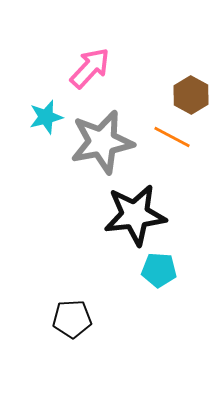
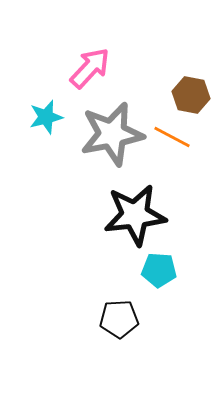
brown hexagon: rotated 18 degrees counterclockwise
gray star: moved 10 px right, 8 px up
black pentagon: moved 47 px right
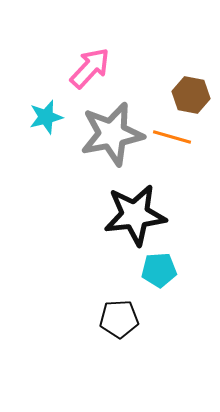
orange line: rotated 12 degrees counterclockwise
cyan pentagon: rotated 8 degrees counterclockwise
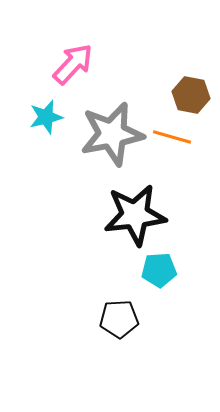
pink arrow: moved 17 px left, 4 px up
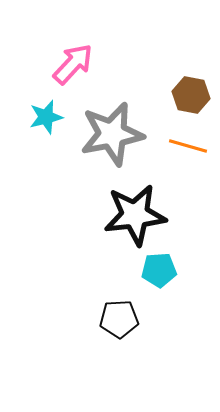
orange line: moved 16 px right, 9 px down
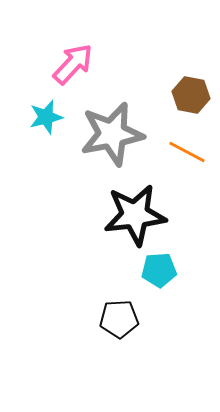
orange line: moved 1 px left, 6 px down; rotated 12 degrees clockwise
